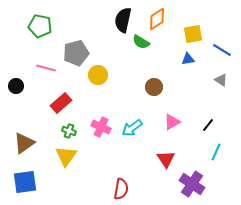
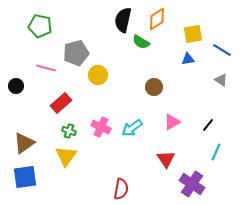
blue square: moved 5 px up
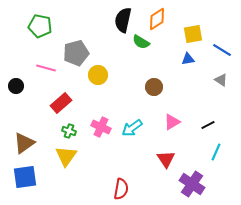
black line: rotated 24 degrees clockwise
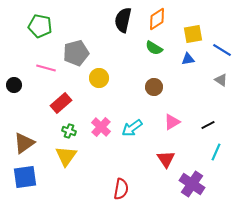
green semicircle: moved 13 px right, 6 px down
yellow circle: moved 1 px right, 3 px down
black circle: moved 2 px left, 1 px up
pink cross: rotated 18 degrees clockwise
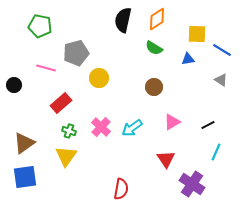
yellow square: moved 4 px right; rotated 12 degrees clockwise
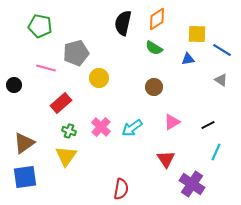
black semicircle: moved 3 px down
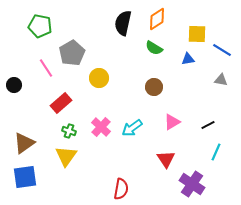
gray pentagon: moved 4 px left; rotated 15 degrees counterclockwise
pink line: rotated 42 degrees clockwise
gray triangle: rotated 24 degrees counterclockwise
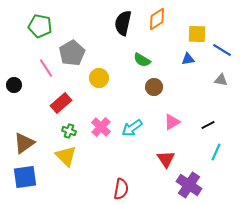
green semicircle: moved 12 px left, 12 px down
yellow triangle: rotated 20 degrees counterclockwise
purple cross: moved 3 px left, 1 px down
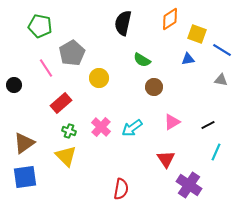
orange diamond: moved 13 px right
yellow square: rotated 18 degrees clockwise
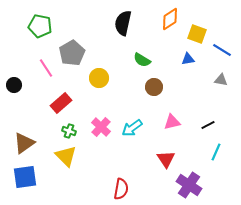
pink triangle: rotated 18 degrees clockwise
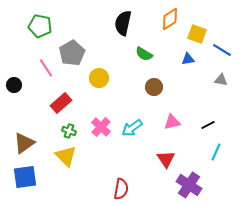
green semicircle: moved 2 px right, 6 px up
